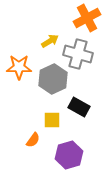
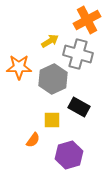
orange cross: moved 2 px down
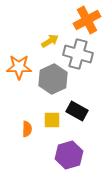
black rectangle: moved 2 px left, 4 px down
orange semicircle: moved 6 px left, 11 px up; rotated 35 degrees counterclockwise
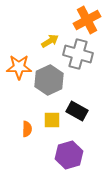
gray hexagon: moved 4 px left, 1 px down
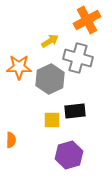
gray cross: moved 4 px down
gray hexagon: moved 1 px right, 1 px up
black rectangle: moved 2 px left; rotated 35 degrees counterclockwise
orange semicircle: moved 16 px left, 11 px down
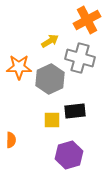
gray cross: moved 2 px right
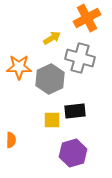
orange cross: moved 2 px up
yellow arrow: moved 2 px right, 3 px up
purple hexagon: moved 4 px right, 2 px up
